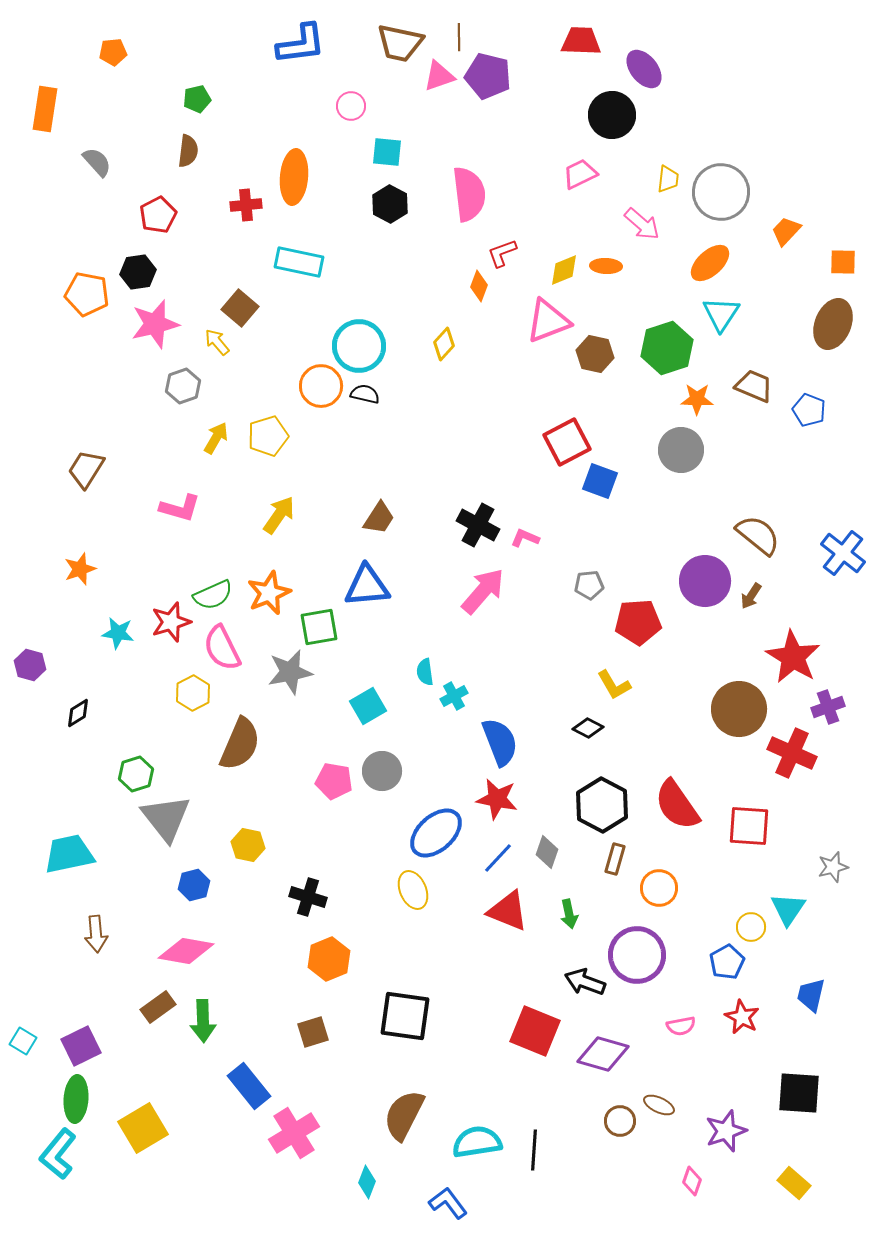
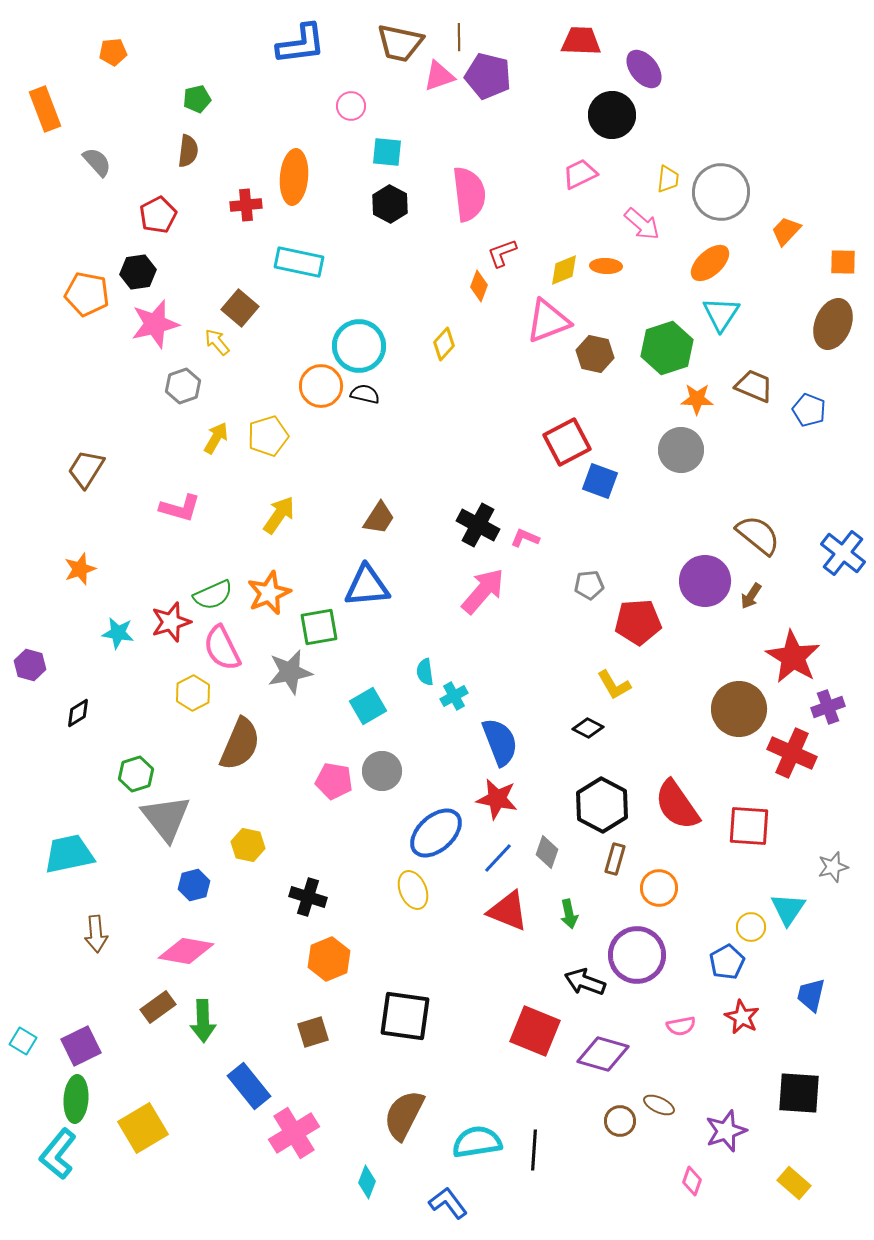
orange rectangle at (45, 109): rotated 30 degrees counterclockwise
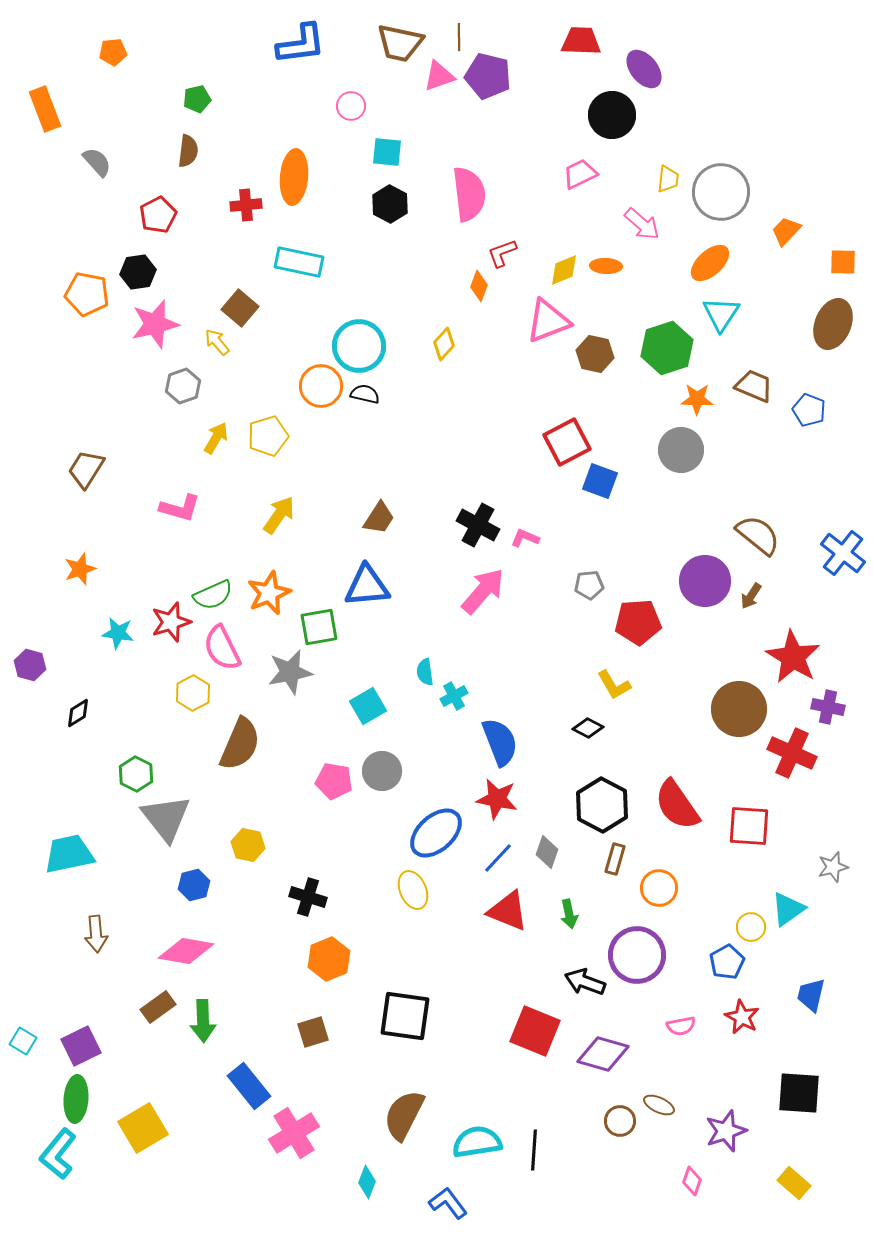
purple cross at (828, 707): rotated 32 degrees clockwise
green hexagon at (136, 774): rotated 16 degrees counterclockwise
cyan triangle at (788, 909): rotated 21 degrees clockwise
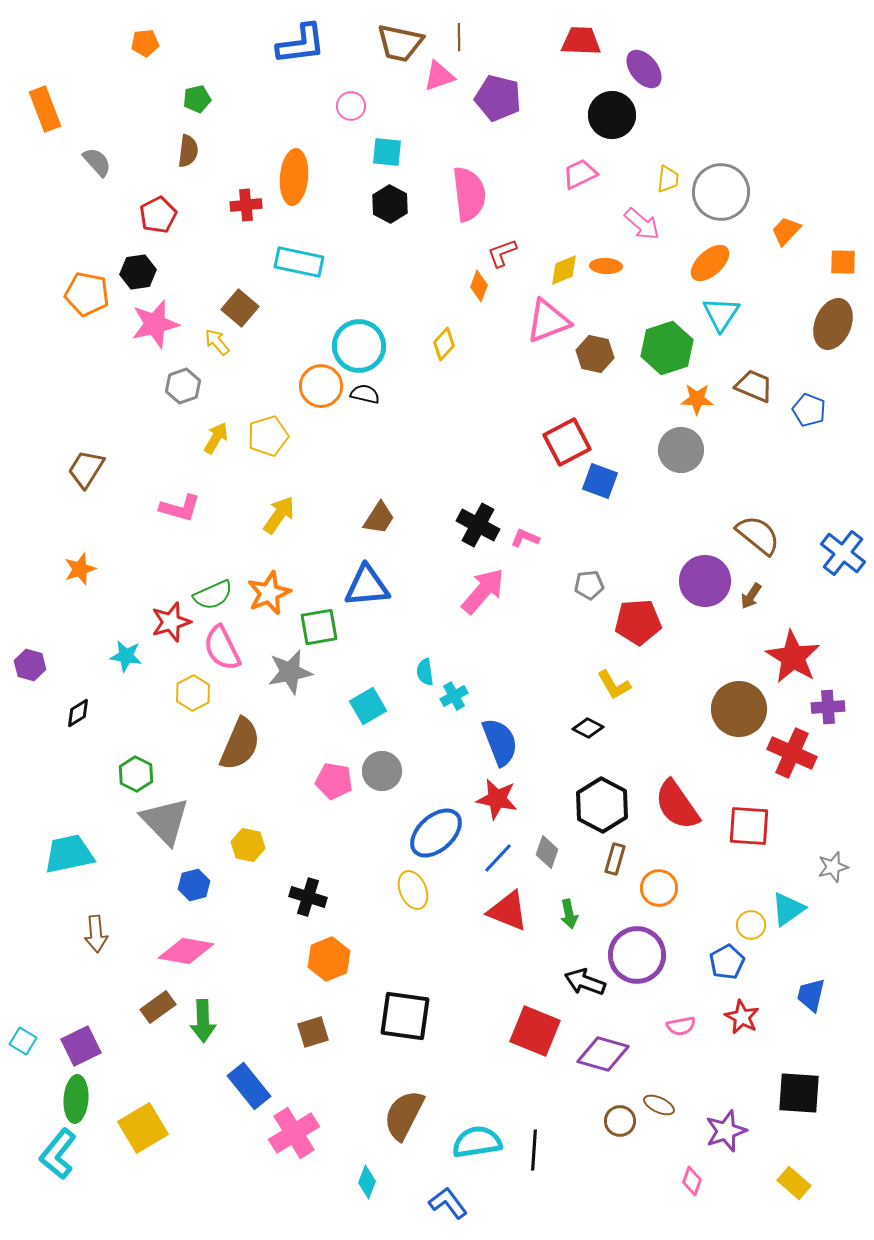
orange pentagon at (113, 52): moved 32 px right, 9 px up
purple pentagon at (488, 76): moved 10 px right, 22 px down
cyan star at (118, 633): moved 8 px right, 23 px down
purple cross at (828, 707): rotated 16 degrees counterclockwise
gray triangle at (166, 818): moved 1 px left, 3 px down; rotated 6 degrees counterclockwise
yellow circle at (751, 927): moved 2 px up
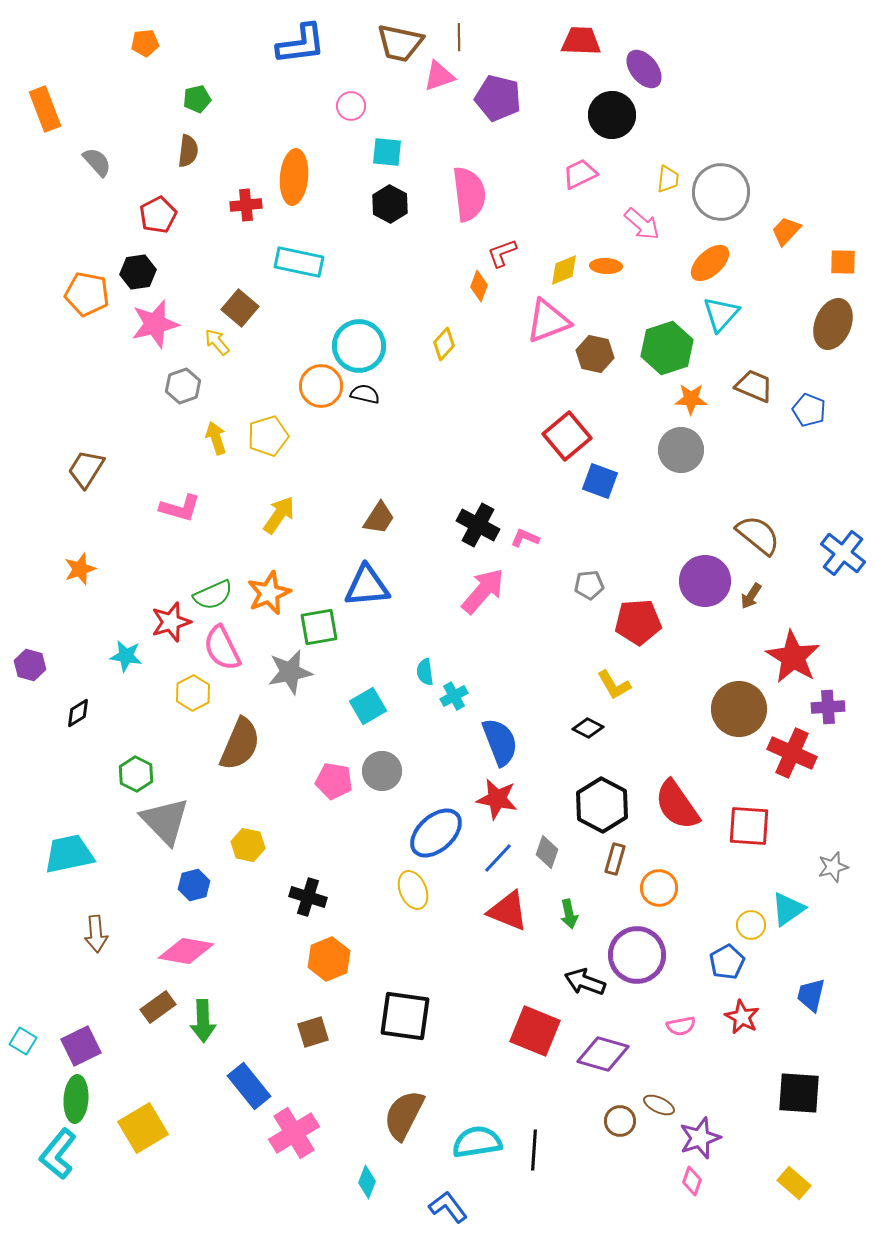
cyan triangle at (721, 314): rotated 9 degrees clockwise
orange star at (697, 399): moved 6 px left
yellow arrow at (216, 438): rotated 48 degrees counterclockwise
red square at (567, 442): moved 6 px up; rotated 12 degrees counterclockwise
purple star at (726, 1131): moved 26 px left, 7 px down
blue L-shape at (448, 1203): moved 4 px down
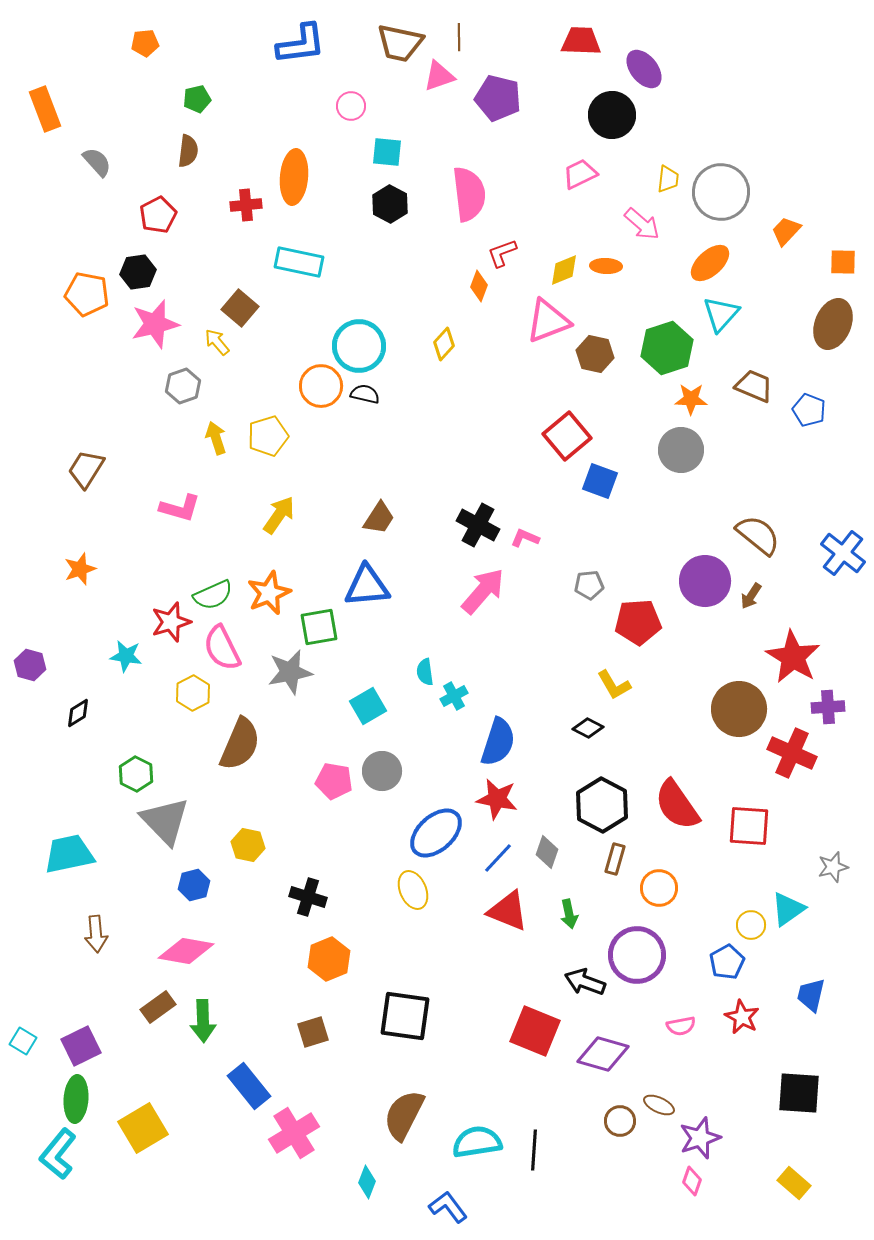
blue semicircle at (500, 742): moved 2 px left; rotated 39 degrees clockwise
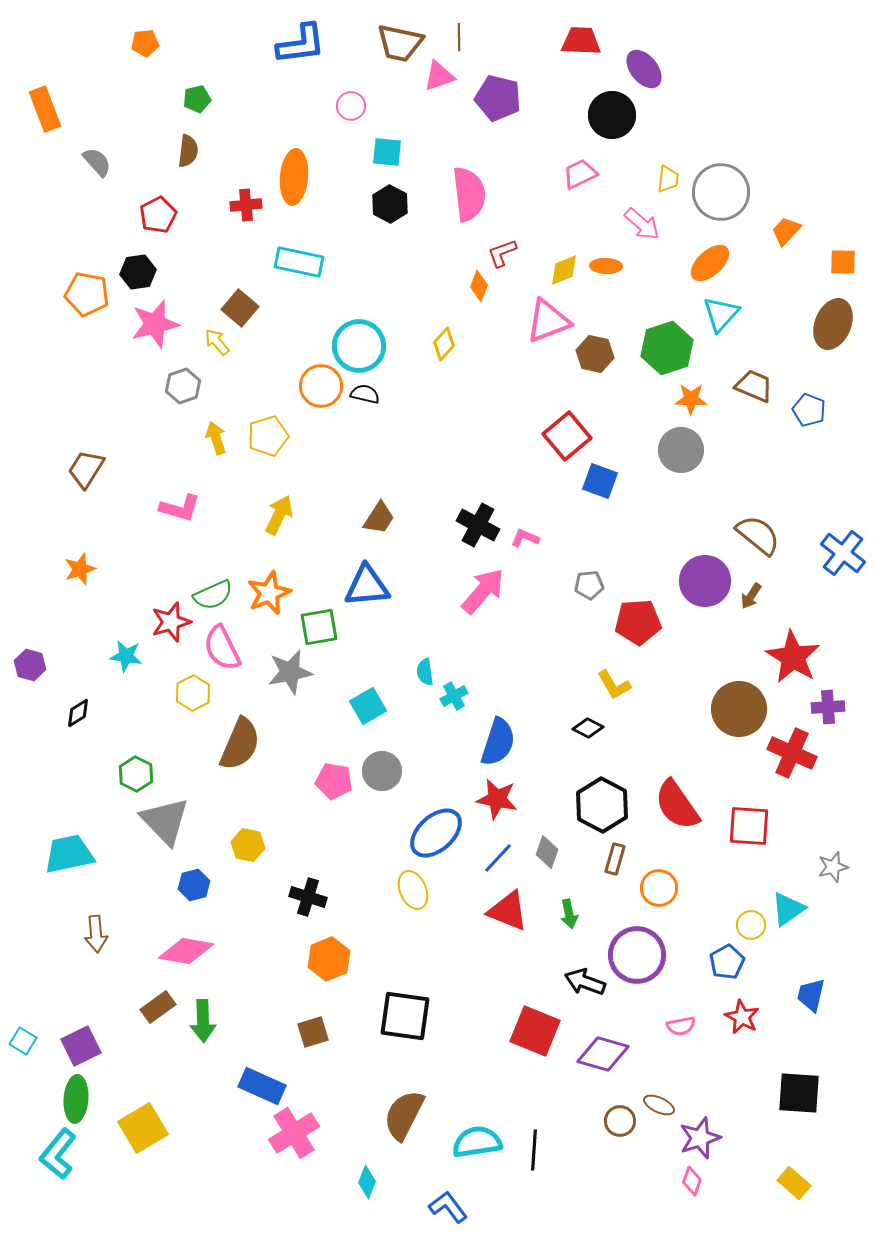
yellow arrow at (279, 515): rotated 9 degrees counterclockwise
blue rectangle at (249, 1086): moved 13 px right; rotated 27 degrees counterclockwise
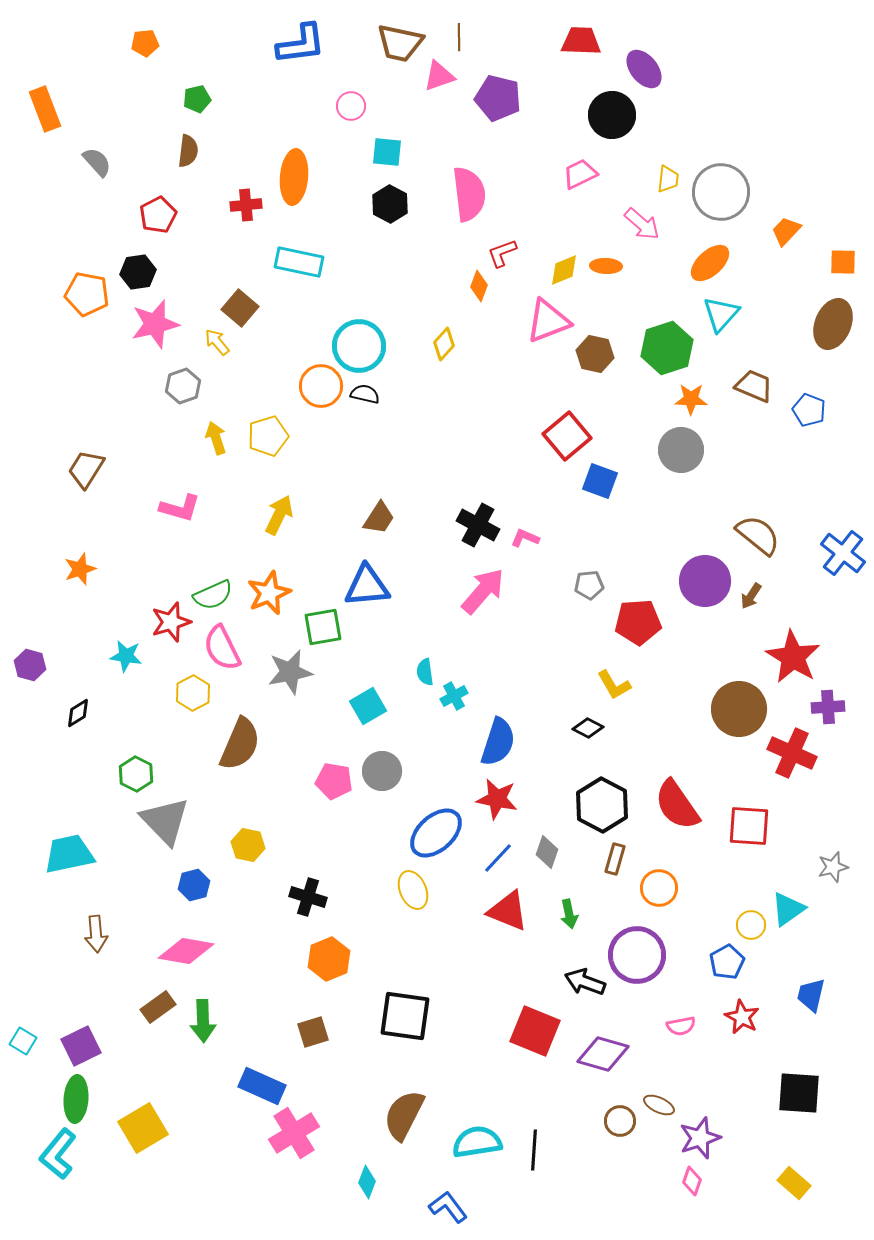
green square at (319, 627): moved 4 px right
